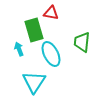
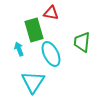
cyan triangle: moved 1 px left
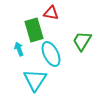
green trapezoid: moved 1 px up; rotated 25 degrees clockwise
cyan triangle: moved 2 px right, 2 px up
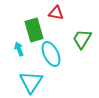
red triangle: moved 5 px right
green trapezoid: moved 2 px up
cyan triangle: moved 4 px left, 2 px down
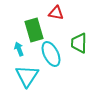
green trapezoid: moved 3 px left, 4 px down; rotated 30 degrees counterclockwise
cyan triangle: moved 4 px left, 6 px up
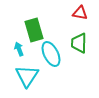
red triangle: moved 24 px right
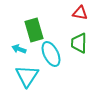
cyan arrow: rotated 48 degrees counterclockwise
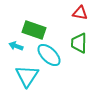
green rectangle: rotated 55 degrees counterclockwise
cyan arrow: moved 3 px left, 3 px up
cyan ellipse: moved 2 px left, 1 px down; rotated 20 degrees counterclockwise
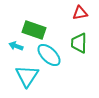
red triangle: rotated 21 degrees counterclockwise
